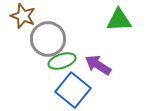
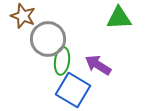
green triangle: moved 2 px up
green ellipse: rotated 64 degrees counterclockwise
blue square: rotated 8 degrees counterclockwise
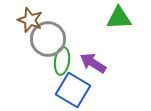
brown star: moved 7 px right, 4 px down
purple arrow: moved 5 px left, 2 px up
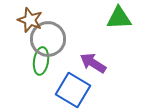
green ellipse: moved 21 px left
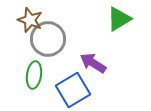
green triangle: moved 1 px down; rotated 28 degrees counterclockwise
green ellipse: moved 7 px left, 14 px down
blue square: rotated 28 degrees clockwise
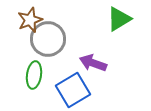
brown star: rotated 30 degrees clockwise
purple arrow: rotated 12 degrees counterclockwise
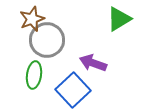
brown star: moved 2 px right, 1 px up
gray circle: moved 1 px left, 1 px down
blue square: rotated 12 degrees counterclockwise
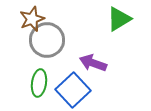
green ellipse: moved 5 px right, 8 px down
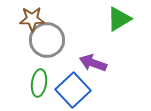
brown star: rotated 20 degrees clockwise
